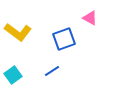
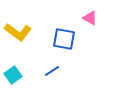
blue square: rotated 30 degrees clockwise
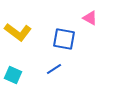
blue line: moved 2 px right, 2 px up
cyan square: rotated 30 degrees counterclockwise
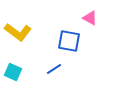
blue square: moved 5 px right, 2 px down
cyan square: moved 3 px up
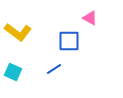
blue square: rotated 10 degrees counterclockwise
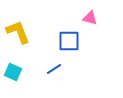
pink triangle: rotated 14 degrees counterclockwise
yellow L-shape: rotated 148 degrees counterclockwise
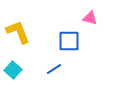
cyan square: moved 2 px up; rotated 18 degrees clockwise
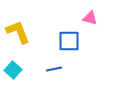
blue line: rotated 21 degrees clockwise
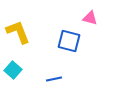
blue square: rotated 15 degrees clockwise
blue line: moved 10 px down
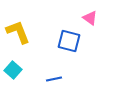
pink triangle: rotated 21 degrees clockwise
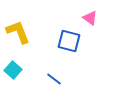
blue line: rotated 49 degrees clockwise
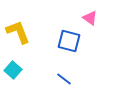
blue line: moved 10 px right
